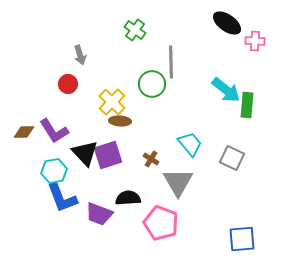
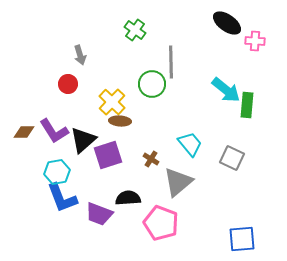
black triangle: moved 2 px left, 13 px up; rotated 32 degrees clockwise
cyan hexagon: moved 3 px right, 1 px down
gray triangle: rotated 20 degrees clockwise
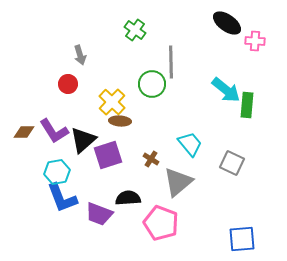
gray square: moved 5 px down
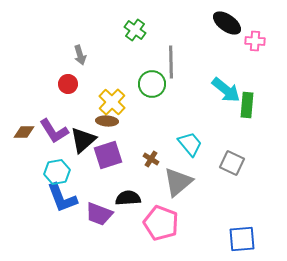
brown ellipse: moved 13 px left
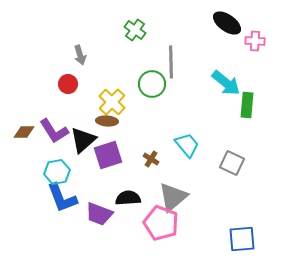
cyan arrow: moved 7 px up
cyan trapezoid: moved 3 px left, 1 px down
gray triangle: moved 5 px left, 15 px down
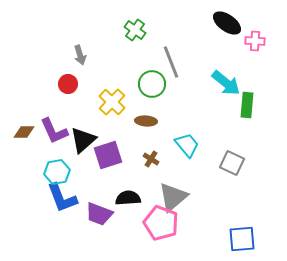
gray line: rotated 20 degrees counterclockwise
brown ellipse: moved 39 px right
purple L-shape: rotated 8 degrees clockwise
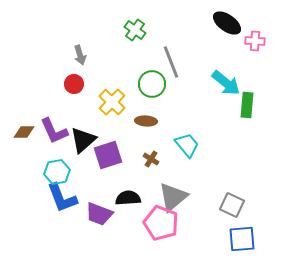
red circle: moved 6 px right
gray square: moved 42 px down
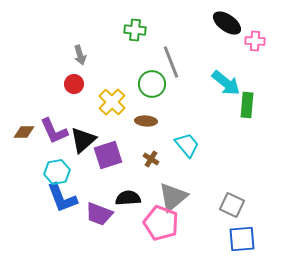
green cross: rotated 30 degrees counterclockwise
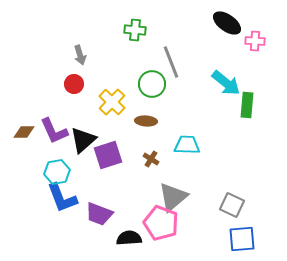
cyan trapezoid: rotated 48 degrees counterclockwise
black semicircle: moved 1 px right, 40 px down
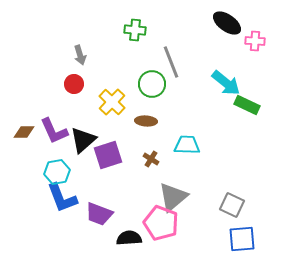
green rectangle: rotated 70 degrees counterclockwise
